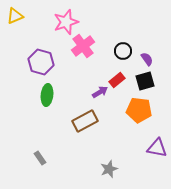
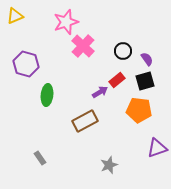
pink cross: rotated 10 degrees counterclockwise
purple hexagon: moved 15 px left, 2 px down
purple triangle: rotated 30 degrees counterclockwise
gray star: moved 4 px up
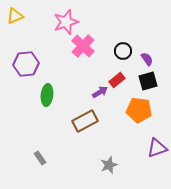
purple hexagon: rotated 20 degrees counterclockwise
black square: moved 3 px right
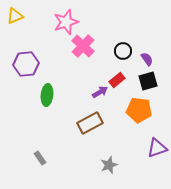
brown rectangle: moved 5 px right, 2 px down
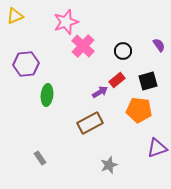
purple semicircle: moved 12 px right, 14 px up
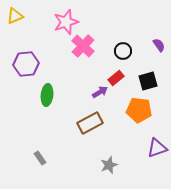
red rectangle: moved 1 px left, 2 px up
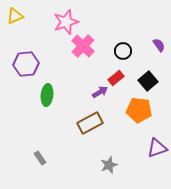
black square: rotated 24 degrees counterclockwise
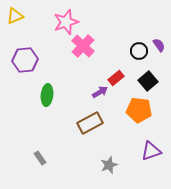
black circle: moved 16 px right
purple hexagon: moved 1 px left, 4 px up
purple triangle: moved 6 px left, 3 px down
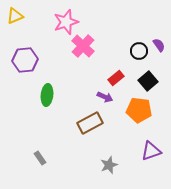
purple arrow: moved 5 px right, 5 px down; rotated 56 degrees clockwise
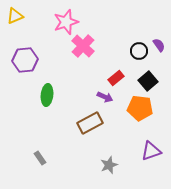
orange pentagon: moved 1 px right, 2 px up
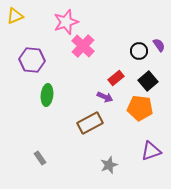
purple hexagon: moved 7 px right; rotated 10 degrees clockwise
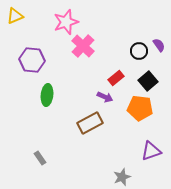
gray star: moved 13 px right, 12 px down
